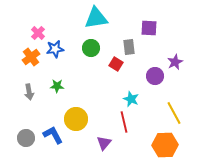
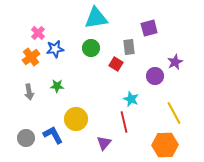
purple square: rotated 18 degrees counterclockwise
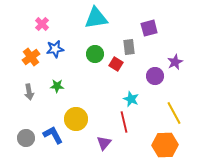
pink cross: moved 4 px right, 9 px up
green circle: moved 4 px right, 6 px down
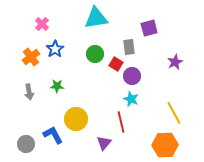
blue star: rotated 24 degrees counterclockwise
purple circle: moved 23 px left
red line: moved 3 px left
gray circle: moved 6 px down
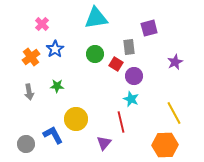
purple circle: moved 2 px right
